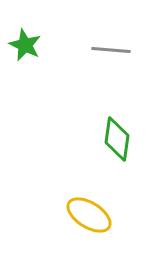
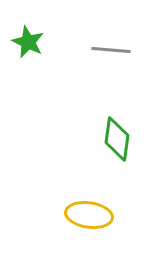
green star: moved 3 px right, 3 px up
yellow ellipse: rotated 24 degrees counterclockwise
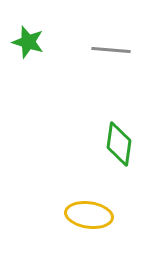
green star: rotated 8 degrees counterclockwise
green diamond: moved 2 px right, 5 px down
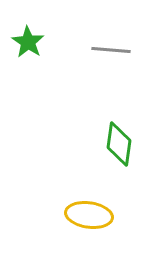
green star: rotated 16 degrees clockwise
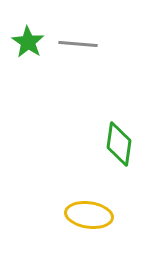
gray line: moved 33 px left, 6 px up
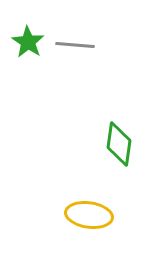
gray line: moved 3 px left, 1 px down
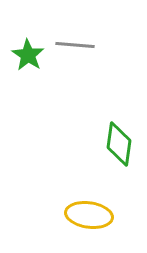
green star: moved 13 px down
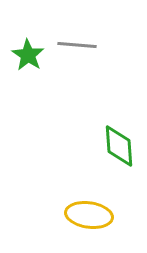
gray line: moved 2 px right
green diamond: moved 2 px down; rotated 12 degrees counterclockwise
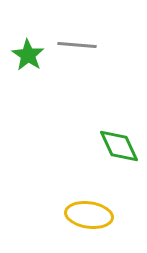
green diamond: rotated 21 degrees counterclockwise
